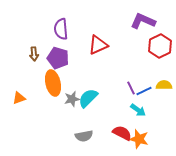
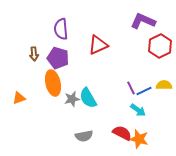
cyan semicircle: rotated 75 degrees counterclockwise
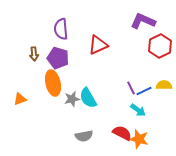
orange triangle: moved 1 px right, 1 px down
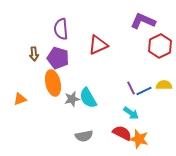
cyan arrow: moved 7 px left, 3 px down
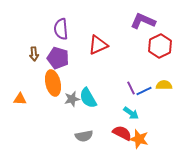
orange triangle: rotated 24 degrees clockwise
